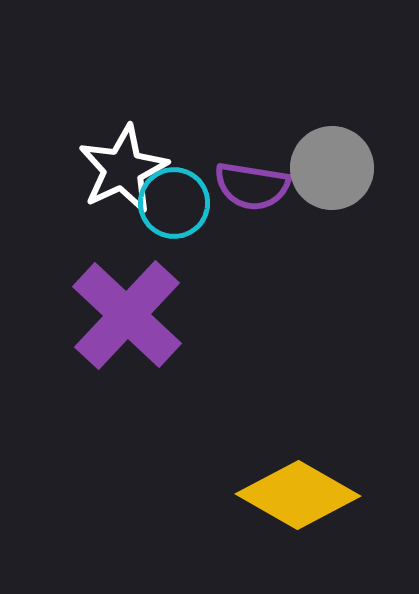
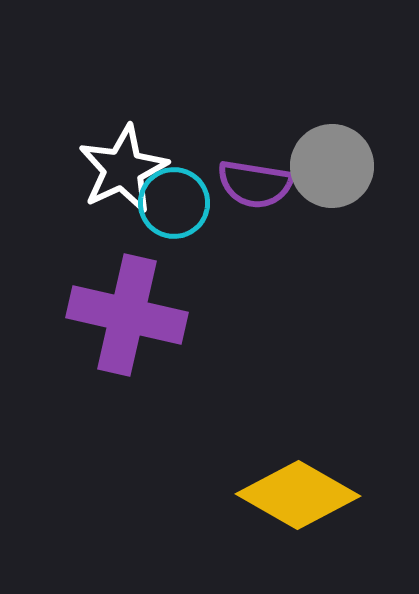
gray circle: moved 2 px up
purple semicircle: moved 3 px right, 2 px up
purple cross: rotated 30 degrees counterclockwise
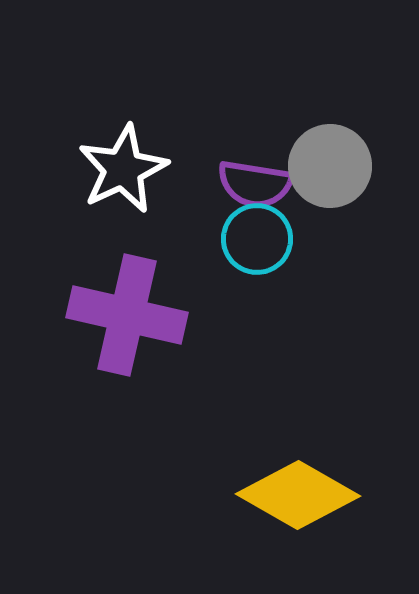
gray circle: moved 2 px left
cyan circle: moved 83 px right, 36 px down
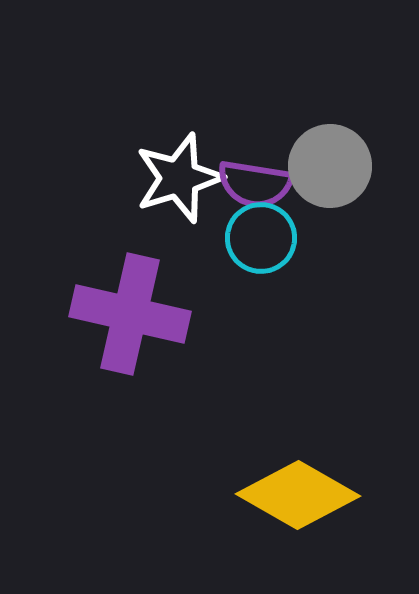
white star: moved 56 px right, 9 px down; rotated 8 degrees clockwise
cyan circle: moved 4 px right, 1 px up
purple cross: moved 3 px right, 1 px up
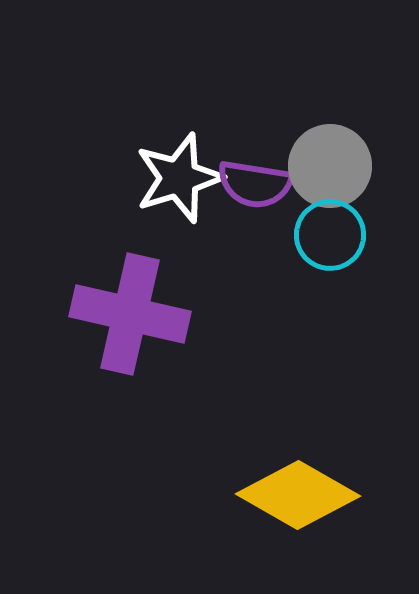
cyan circle: moved 69 px right, 3 px up
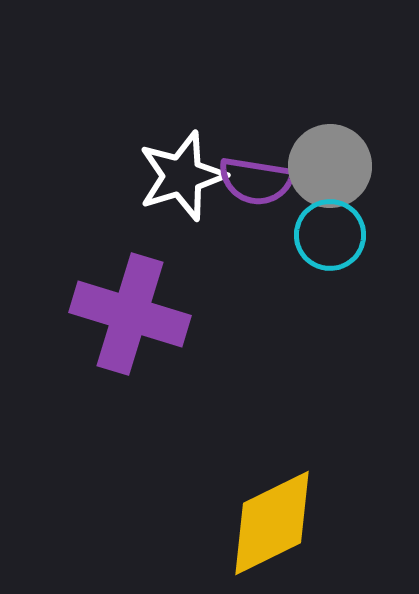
white star: moved 3 px right, 2 px up
purple semicircle: moved 1 px right, 3 px up
purple cross: rotated 4 degrees clockwise
yellow diamond: moved 26 px left, 28 px down; rotated 56 degrees counterclockwise
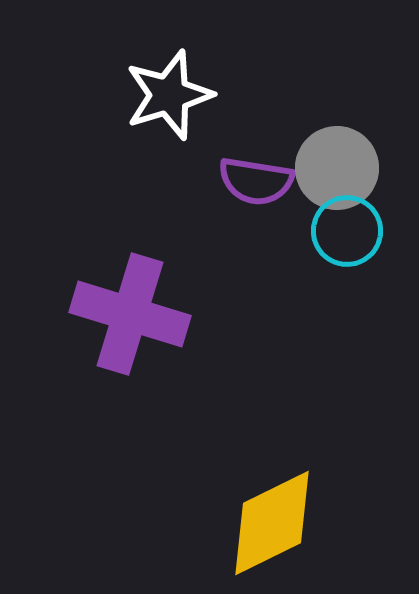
gray circle: moved 7 px right, 2 px down
white star: moved 13 px left, 81 px up
cyan circle: moved 17 px right, 4 px up
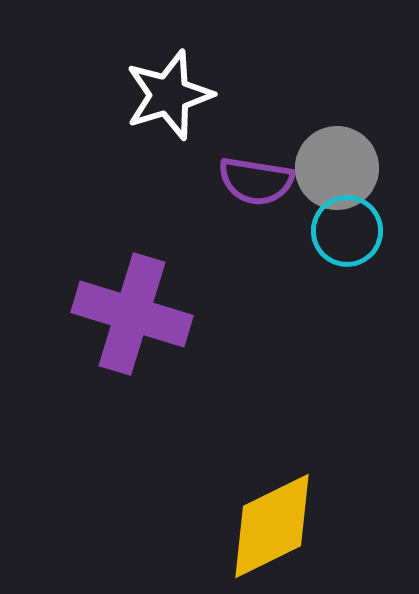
purple cross: moved 2 px right
yellow diamond: moved 3 px down
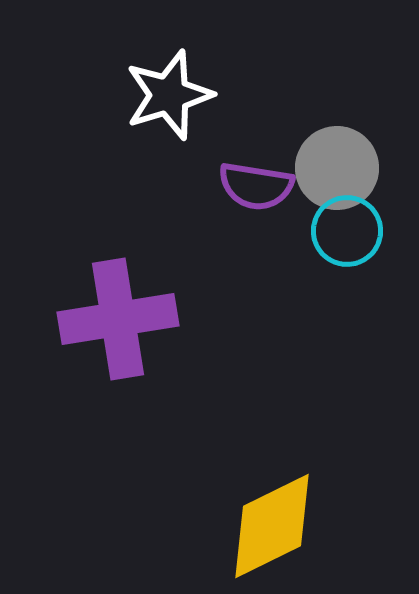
purple semicircle: moved 5 px down
purple cross: moved 14 px left, 5 px down; rotated 26 degrees counterclockwise
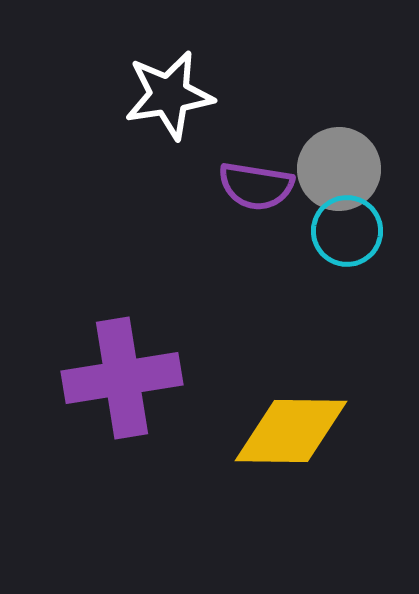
white star: rotated 8 degrees clockwise
gray circle: moved 2 px right, 1 px down
purple cross: moved 4 px right, 59 px down
yellow diamond: moved 19 px right, 95 px up; rotated 27 degrees clockwise
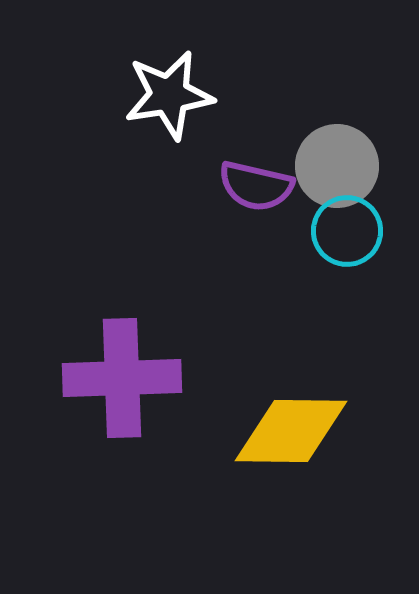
gray circle: moved 2 px left, 3 px up
purple semicircle: rotated 4 degrees clockwise
purple cross: rotated 7 degrees clockwise
